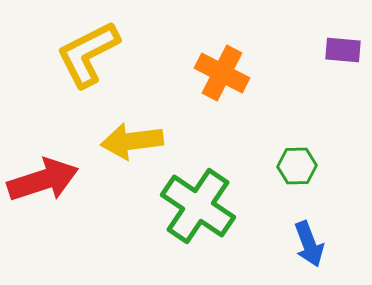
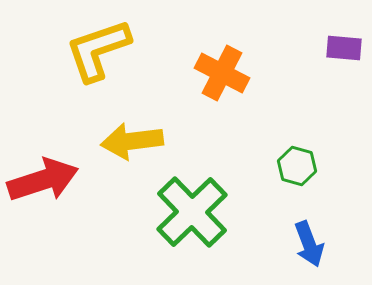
purple rectangle: moved 1 px right, 2 px up
yellow L-shape: moved 10 px right, 4 px up; rotated 8 degrees clockwise
green hexagon: rotated 18 degrees clockwise
green cross: moved 6 px left, 6 px down; rotated 12 degrees clockwise
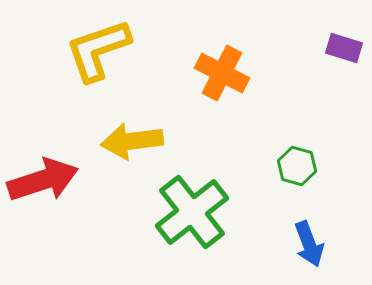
purple rectangle: rotated 12 degrees clockwise
green cross: rotated 6 degrees clockwise
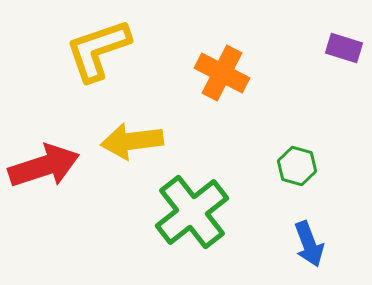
red arrow: moved 1 px right, 14 px up
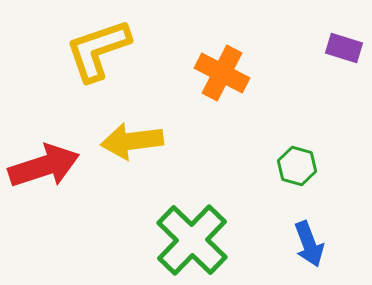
green cross: moved 28 px down; rotated 8 degrees counterclockwise
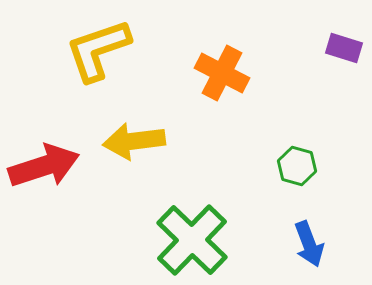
yellow arrow: moved 2 px right
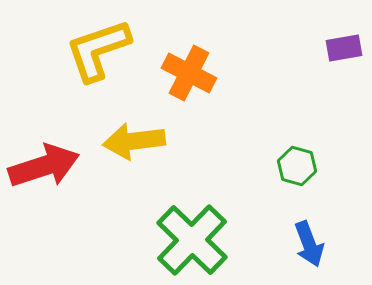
purple rectangle: rotated 27 degrees counterclockwise
orange cross: moved 33 px left
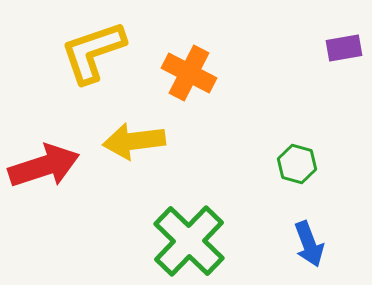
yellow L-shape: moved 5 px left, 2 px down
green hexagon: moved 2 px up
green cross: moved 3 px left, 1 px down
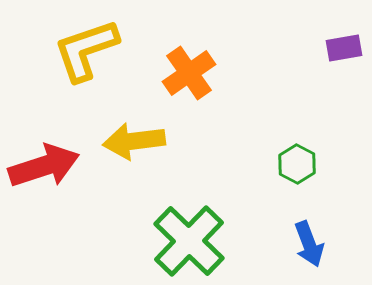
yellow L-shape: moved 7 px left, 2 px up
orange cross: rotated 28 degrees clockwise
green hexagon: rotated 12 degrees clockwise
